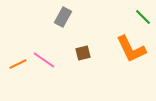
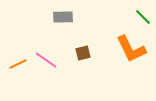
gray rectangle: rotated 60 degrees clockwise
pink line: moved 2 px right
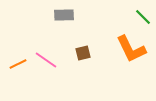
gray rectangle: moved 1 px right, 2 px up
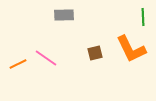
green line: rotated 42 degrees clockwise
brown square: moved 12 px right
pink line: moved 2 px up
